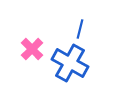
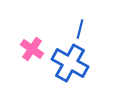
pink cross: rotated 10 degrees counterclockwise
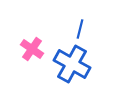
blue cross: moved 2 px right, 1 px down
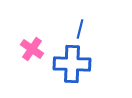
blue cross: rotated 27 degrees counterclockwise
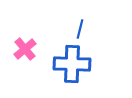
pink cross: moved 7 px left; rotated 15 degrees clockwise
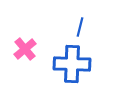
blue line: moved 2 px up
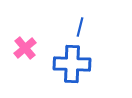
pink cross: moved 1 px up
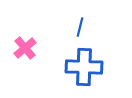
blue cross: moved 12 px right, 3 px down
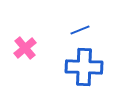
blue line: moved 3 px down; rotated 54 degrees clockwise
